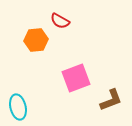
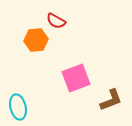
red semicircle: moved 4 px left
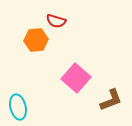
red semicircle: rotated 12 degrees counterclockwise
pink square: rotated 28 degrees counterclockwise
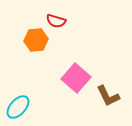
brown L-shape: moved 3 px left, 4 px up; rotated 85 degrees clockwise
cyan ellipse: rotated 55 degrees clockwise
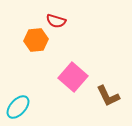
pink square: moved 3 px left, 1 px up
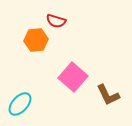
brown L-shape: moved 1 px up
cyan ellipse: moved 2 px right, 3 px up
